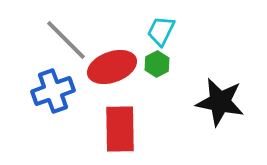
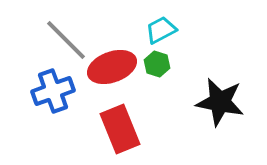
cyan trapezoid: moved 1 px up; rotated 36 degrees clockwise
green hexagon: rotated 15 degrees counterclockwise
red rectangle: rotated 21 degrees counterclockwise
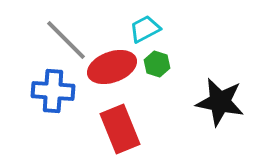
cyan trapezoid: moved 16 px left, 1 px up
blue cross: rotated 24 degrees clockwise
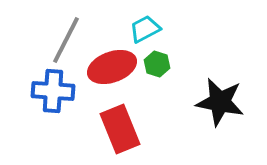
gray line: rotated 72 degrees clockwise
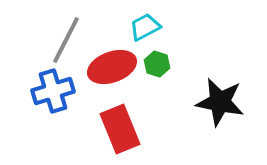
cyan trapezoid: moved 2 px up
blue cross: rotated 21 degrees counterclockwise
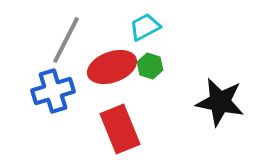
green hexagon: moved 7 px left, 2 px down
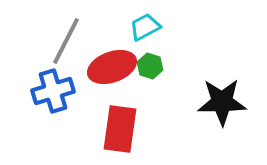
gray line: moved 1 px down
black star: moved 2 px right; rotated 12 degrees counterclockwise
red rectangle: rotated 30 degrees clockwise
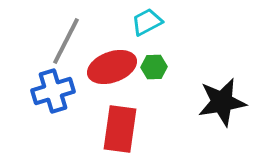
cyan trapezoid: moved 2 px right, 5 px up
green hexagon: moved 4 px right, 1 px down; rotated 20 degrees counterclockwise
black star: rotated 9 degrees counterclockwise
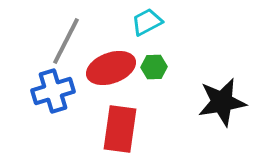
red ellipse: moved 1 px left, 1 px down
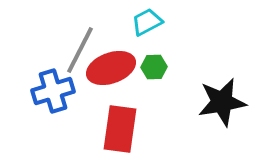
gray line: moved 14 px right, 9 px down
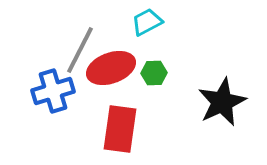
green hexagon: moved 6 px down
black star: rotated 15 degrees counterclockwise
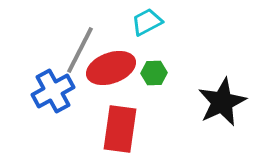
blue cross: rotated 12 degrees counterclockwise
